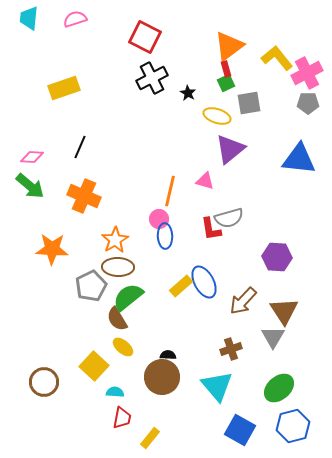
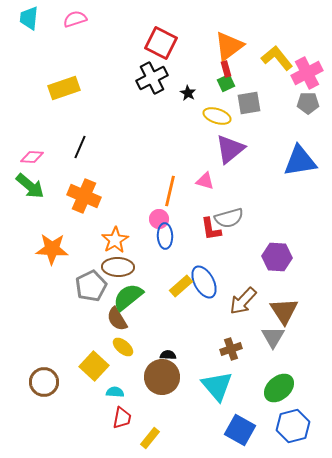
red square at (145, 37): moved 16 px right, 6 px down
blue triangle at (299, 159): moved 1 px right, 2 px down; rotated 15 degrees counterclockwise
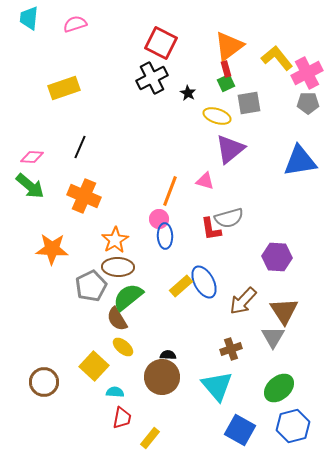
pink semicircle at (75, 19): moved 5 px down
orange line at (170, 191): rotated 8 degrees clockwise
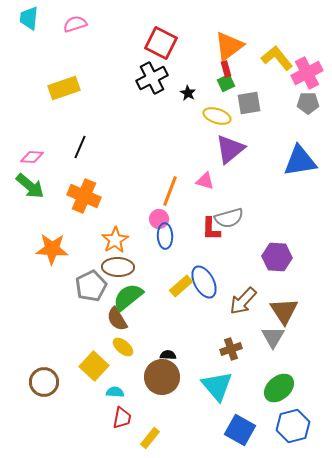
red L-shape at (211, 229): rotated 10 degrees clockwise
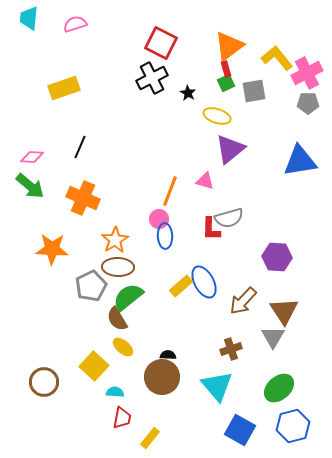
gray square at (249, 103): moved 5 px right, 12 px up
orange cross at (84, 196): moved 1 px left, 2 px down
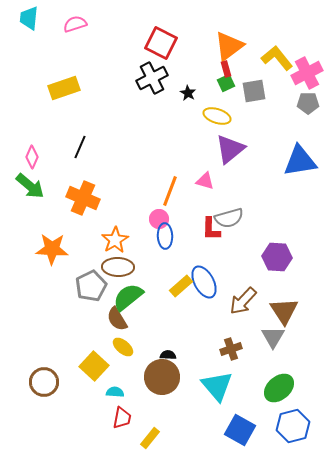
pink diamond at (32, 157): rotated 70 degrees counterclockwise
